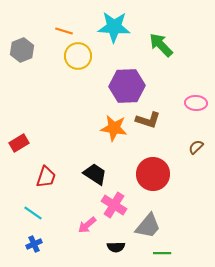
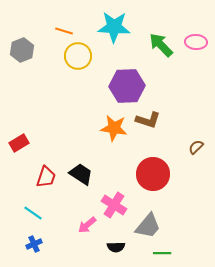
pink ellipse: moved 61 px up
black trapezoid: moved 14 px left
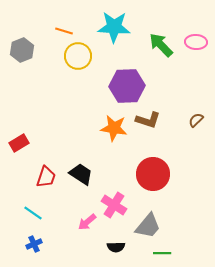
brown semicircle: moved 27 px up
pink arrow: moved 3 px up
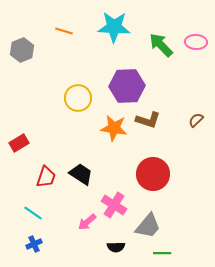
yellow circle: moved 42 px down
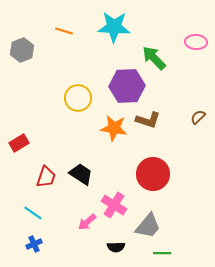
green arrow: moved 7 px left, 13 px down
brown semicircle: moved 2 px right, 3 px up
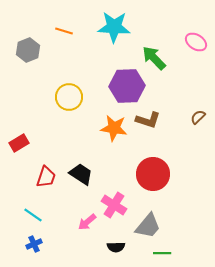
pink ellipse: rotated 30 degrees clockwise
gray hexagon: moved 6 px right
yellow circle: moved 9 px left, 1 px up
cyan line: moved 2 px down
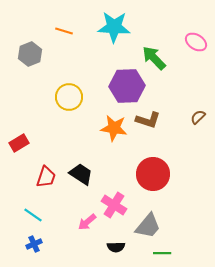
gray hexagon: moved 2 px right, 4 px down
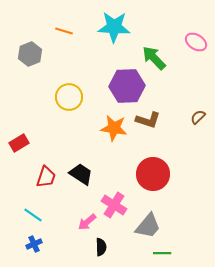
black semicircle: moved 15 px left; rotated 90 degrees counterclockwise
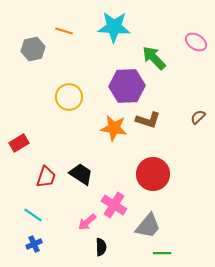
gray hexagon: moved 3 px right, 5 px up; rotated 10 degrees clockwise
